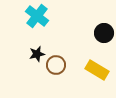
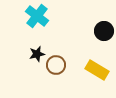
black circle: moved 2 px up
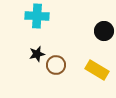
cyan cross: rotated 35 degrees counterclockwise
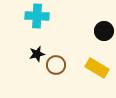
yellow rectangle: moved 2 px up
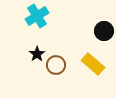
cyan cross: rotated 35 degrees counterclockwise
black star: rotated 21 degrees counterclockwise
yellow rectangle: moved 4 px left, 4 px up; rotated 10 degrees clockwise
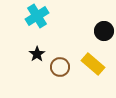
brown circle: moved 4 px right, 2 px down
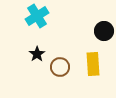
yellow rectangle: rotated 45 degrees clockwise
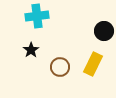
cyan cross: rotated 25 degrees clockwise
black star: moved 6 px left, 4 px up
yellow rectangle: rotated 30 degrees clockwise
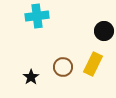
black star: moved 27 px down
brown circle: moved 3 px right
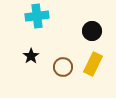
black circle: moved 12 px left
black star: moved 21 px up
